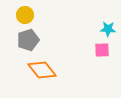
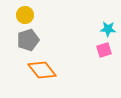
pink square: moved 2 px right; rotated 14 degrees counterclockwise
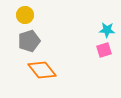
cyan star: moved 1 px left, 1 px down
gray pentagon: moved 1 px right, 1 px down
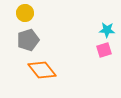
yellow circle: moved 2 px up
gray pentagon: moved 1 px left, 1 px up
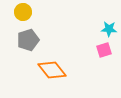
yellow circle: moved 2 px left, 1 px up
cyan star: moved 2 px right, 1 px up
orange diamond: moved 10 px right
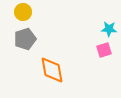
gray pentagon: moved 3 px left, 1 px up
orange diamond: rotated 28 degrees clockwise
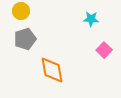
yellow circle: moved 2 px left, 1 px up
cyan star: moved 18 px left, 10 px up
pink square: rotated 28 degrees counterclockwise
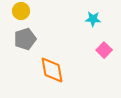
cyan star: moved 2 px right
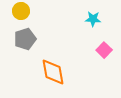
orange diamond: moved 1 px right, 2 px down
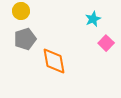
cyan star: rotated 28 degrees counterclockwise
pink square: moved 2 px right, 7 px up
orange diamond: moved 1 px right, 11 px up
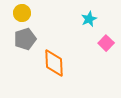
yellow circle: moved 1 px right, 2 px down
cyan star: moved 4 px left
orange diamond: moved 2 px down; rotated 8 degrees clockwise
